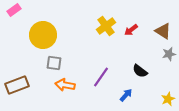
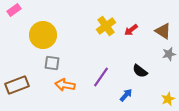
gray square: moved 2 px left
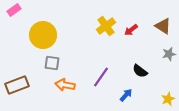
brown triangle: moved 5 px up
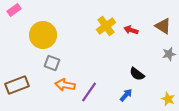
red arrow: rotated 56 degrees clockwise
gray square: rotated 14 degrees clockwise
black semicircle: moved 3 px left, 3 px down
purple line: moved 12 px left, 15 px down
yellow star: rotated 24 degrees counterclockwise
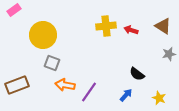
yellow cross: rotated 30 degrees clockwise
yellow star: moved 9 px left, 1 px up
